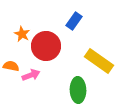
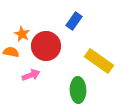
orange semicircle: moved 14 px up
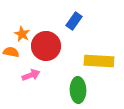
yellow rectangle: rotated 32 degrees counterclockwise
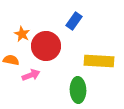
orange semicircle: moved 8 px down
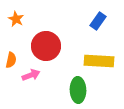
blue rectangle: moved 24 px right
orange star: moved 6 px left, 15 px up
orange semicircle: rotated 91 degrees clockwise
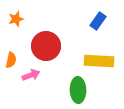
orange star: rotated 28 degrees clockwise
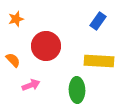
orange semicircle: moved 2 px right; rotated 56 degrees counterclockwise
pink arrow: moved 10 px down
green ellipse: moved 1 px left
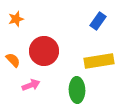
red circle: moved 2 px left, 5 px down
yellow rectangle: rotated 12 degrees counterclockwise
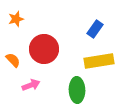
blue rectangle: moved 3 px left, 8 px down
red circle: moved 2 px up
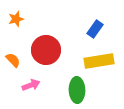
red circle: moved 2 px right, 1 px down
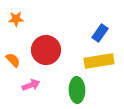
orange star: rotated 14 degrees clockwise
blue rectangle: moved 5 px right, 4 px down
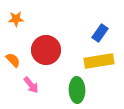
pink arrow: rotated 72 degrees clockwise
